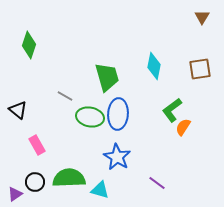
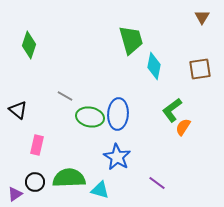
green trapezoid: moved 24 px right, 37 px up
pink rectangle: rotated 42 degrees clockwise
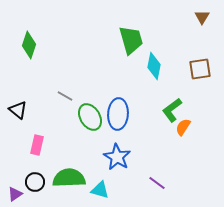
green ellipse: rotated 48 degrees clockwise
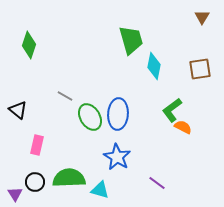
orange semicircle: rotated 84 degrees clockwise
purple triangle: rotated 28 degrees counterclockwise
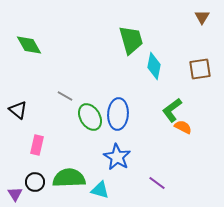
green diamond: rotated 48 degrees counterclockwise
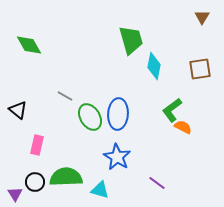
green semicircle: moved 3 px left, 1 px up
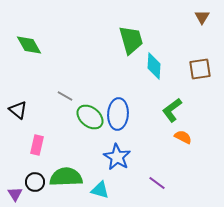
cyan diamond: rotated 8 degrees counterclockwise
green ellipse: rotated 20 degrees counterclockwise
orange semicircle: moved 10 px down
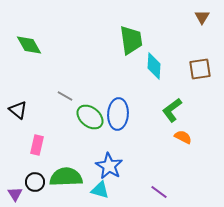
green trapezoid: rotated 8 degrees clockwise
blue star: moved 8 px left, 9 px down
purple line: moved 2 px right, 9 px down
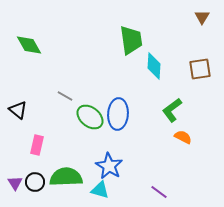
purple triangle: moved 11 px up
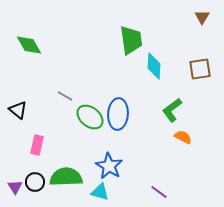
purple triangle: moved 4 px down
cyan triangle: moved 2 px down
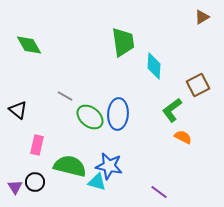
brown triangle: rotated 28 degrees clockwise
green trapezoid: moved 8 px left, 2 px down
brown square: moved 2 px left, 16 px down; rotated 20 degrees counterclockwise
blue star: rotated 20 degrees counterclockwise
green semicircle: moved 4 px right, 11 px up; rotated 16 degrees clockwise
cyan triangle: moved 3 px left, 10 px up
